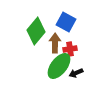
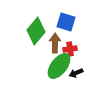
blue square: rotated 12 degrees counterclockwise
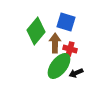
red cross: rotated 24 degrees clockwise
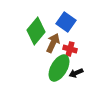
blue square: rotated 18 degrees clockwise
brown arrow: moved 2 px left; rotated 24 degrees clockwise
green ellipse: moved 2 px down; rotated 8 degrees counterclockwise
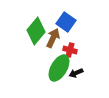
brown arrow: moved 5 px up
red cross: moved 1 px down
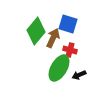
blue square: moved 2 px right, 2 px down; rotated 18 degrees counterclockwise
black arrow: moved 3 px right, 2 px down
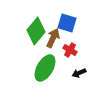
blue square: moved 1 px left, 1 px up
red cross: rotated 16 degrees clockwise
green ellipse: moved 14 px left
black arrow: moved 2 px up
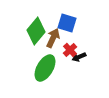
red cross: rotated 16 degrees clockwise
black arrow: moved 16 px up
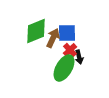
blue square: moved 10 px down; rotated 18 degrees counterclockwise
green diamond: rotated 28 degrees clockwise
black arrow: rotated 80 degrees counterclockwise
green ellipse: moved 19 px right
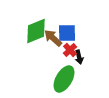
brown arrow: rotated 72 degrees counterclockwise
green ellipse: moved 11 px down
